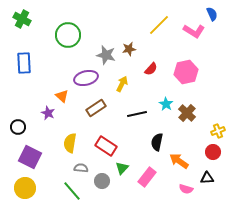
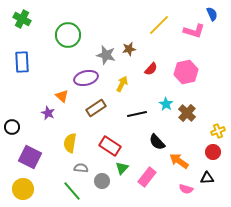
pink L-shape: rotated 15 degrees counterclockwise
blue rectangle: moved 2 px left, 1 px up
black circle: moved 6 px left
black semicircle: rotated 54 degrees counterclockwise
red rectangle: moved 4 px right
yellow circle: moved 2 px left, 1 px down
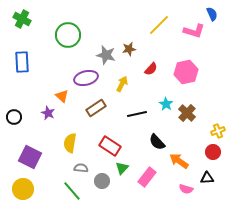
black circle: moved 2 px right, 10 px up
